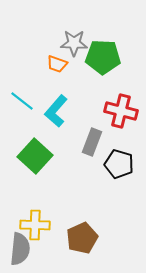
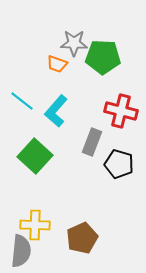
gray semicircle: moved 1 px right, 2 px down
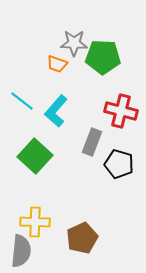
yellow cross: moved 3 px up
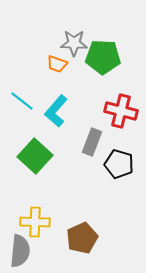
gray semicircle: moved 1 px left
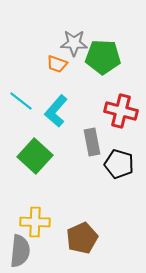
cyan line: moved 1 px left
gray rectangle: rotated 32 degrees counterclockwise
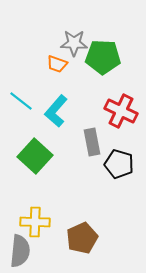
red cross: rotated 12 degrees clockwise
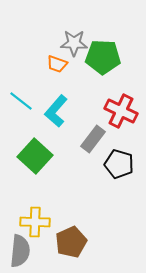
gray rectangle: moved 1 px right, 3 px up; rotated 48 degrees clockwise
brown pentagon: moved 11 px left, 4 px down
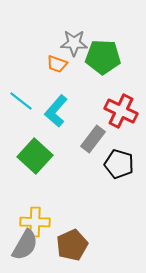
brown pentagon: moved 1 px right, 3 px down
gray semicircle: moved 5 px right, 6 px up; rotated 24 degrees clockwise
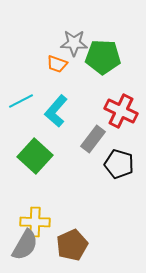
cyan line: rotated 65 degrees counterclockwise
